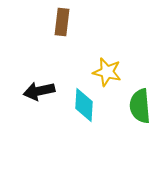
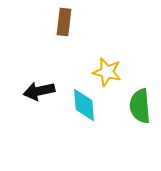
brown rectangle: moved 2 px right
cyan diamond: rotated 8 degrees counterclockwise
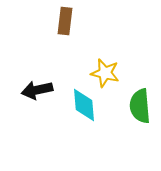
brown rectangle: moved 1 px right, 1 px up
yellow star: moved 2 px left, 1 px down
black arrow: moved 2 px left, 1 px up
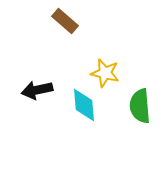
brown rectangle: rotated 56 degrees counterclockwise
